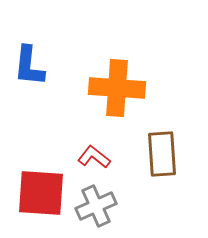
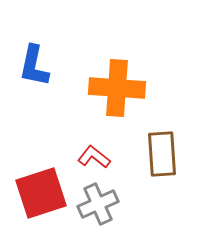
blue L-shape: moved 5 px right; rotated 6 degrees clockwise
red square: rotated 22 degrees counterclockwise
gray cross: moved 2 px right, 2 px up
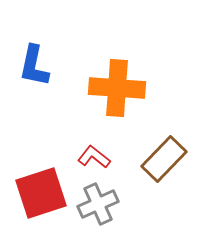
brown rectangle: moved 2 px right, 5 px down; rotated 48 degrees clockwise
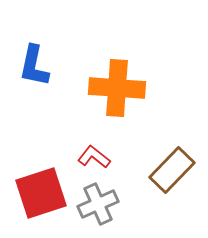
brown rectangle: moved 8 px right, 11 px down
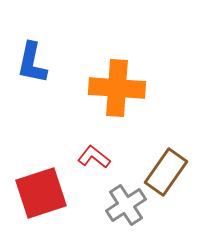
blue L-shape: moved 2 px left, 3 px up
brown rectangle: moved 6 px left, 2 px down; rotated 9 degrees counterclockwise
gray cross: moved 28 px right, 1 px down; rotated 9 degrees counterclockwise
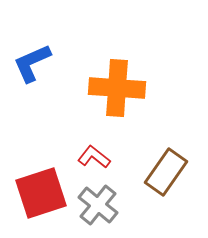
blue L-shape: rotated 54 degrees clockwise
gray cross: moved 28 px left; rotated 18 degrees counterclockwise
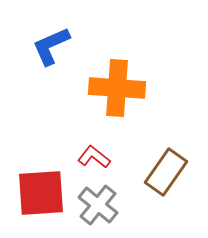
blue L-shape: moved 19 px right, 17 px up
red square: rotated 14 degrees clockwise
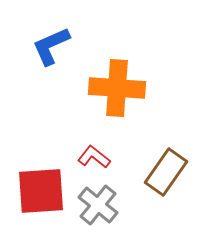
red square: moved 2 px up
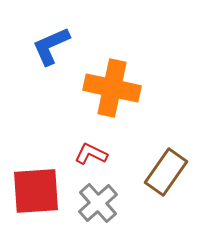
orange cross: moved 5 px left; rotated 8 degrees clockwise
red L-shape: moved 3 px left, 3 px up; rotated 12 degrees counterclockwise
red square: moved 5 px left
gray cross: moved 2 px up; rotated 9 degrees clockwise
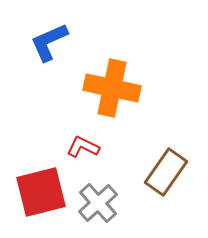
blue L-shape: moved 2 px left, 4 px up
red L-shape: moved 8 px left, 7 px up
red square: moved 5 px right, 1 px down; rotated 10 degrees counterclockwise
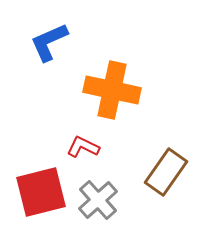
orange cross: moved 2 px down
gray cross: moved 3 px up
